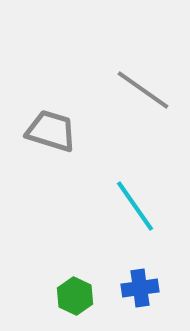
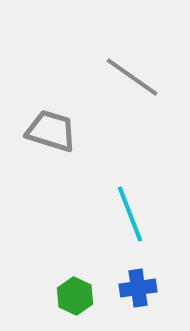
gray line: moved 11 px left, 13 px up
cyan line: moved 5 px left, 8 px down; rotated 14 degrees clockwise
blue cross: moved 2 px left
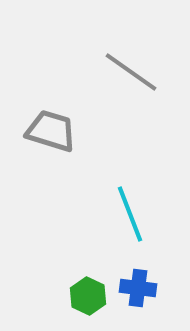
gray line: moved 1 px left, 5 px up
blue cross: rotated 15 degrees clockwise
green hexagon: moved 13 px right
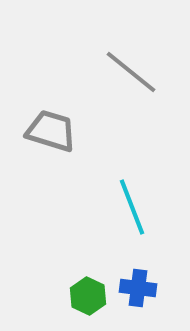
gray line: rotated 4 degrees clockwise
cyan line: moved 2 px right, 7 px up
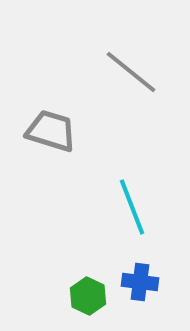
blue cross: moved 2 px right, 6 px up
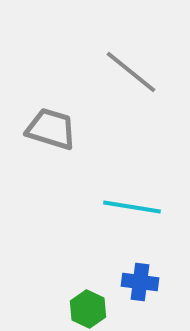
gray trapezoid: moved 2 px up
cyan line: rotated 60 degrees counterclockwise
green hexagon: moved 13 px down
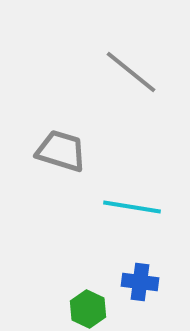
gray trapezoid: moved 10 px right, 22 px down
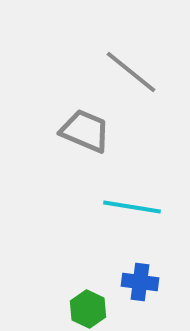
gray trapezoid: moved 24 px right, 20 px up; rotated 6 degrees clockwise
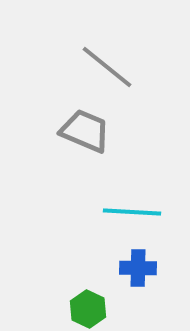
gray line: moved 24 px left, 5 px up
cyan line: moved 5 px down; rotated 6 degrees counterclockwise
blue cross: moved 2 px left, 14 px up; rotated 6 degrees counterclockwise
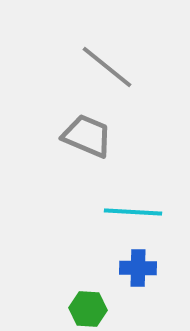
gray trapezoid: moved 2 px right, 5 px down
cyan line: moved 1 px right
green hexagon: rotated 21 degrees counterclockwise
